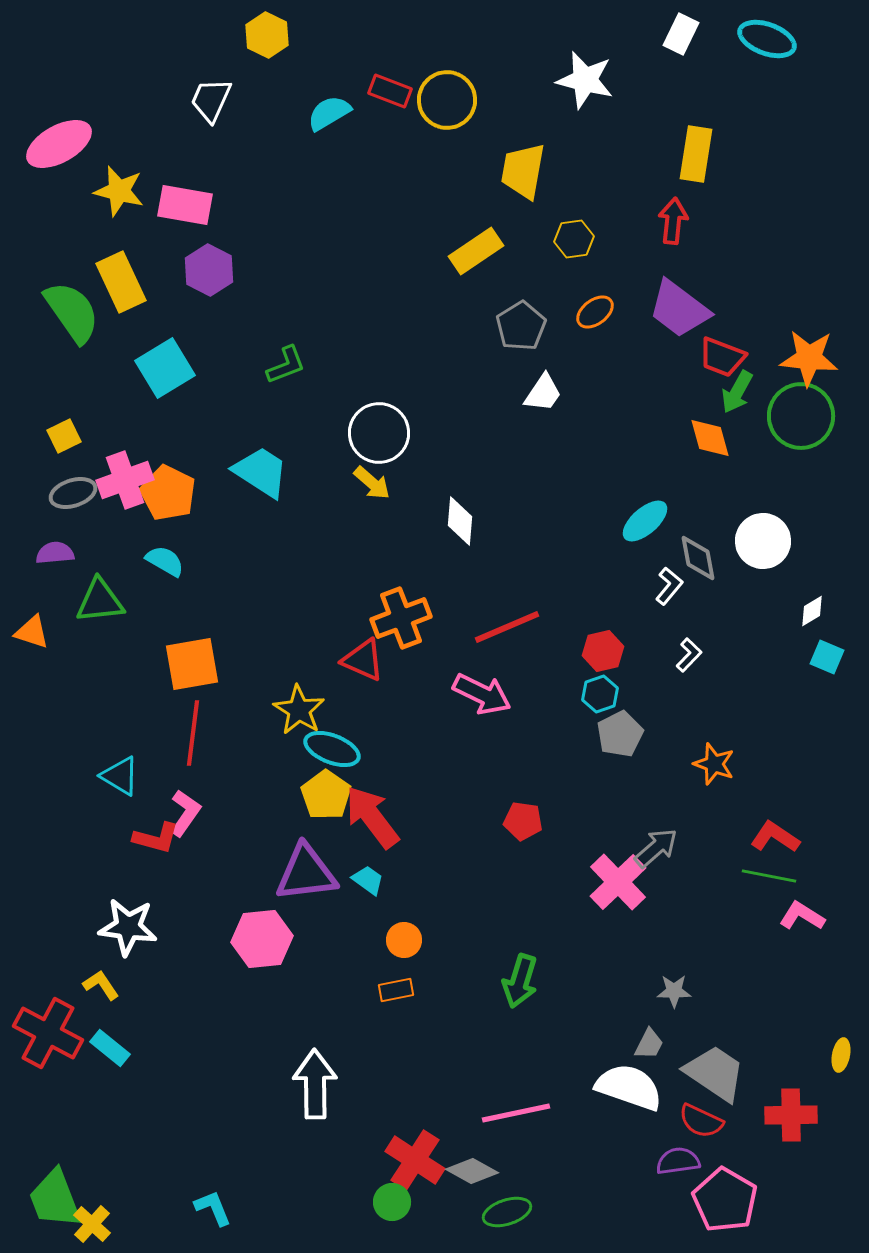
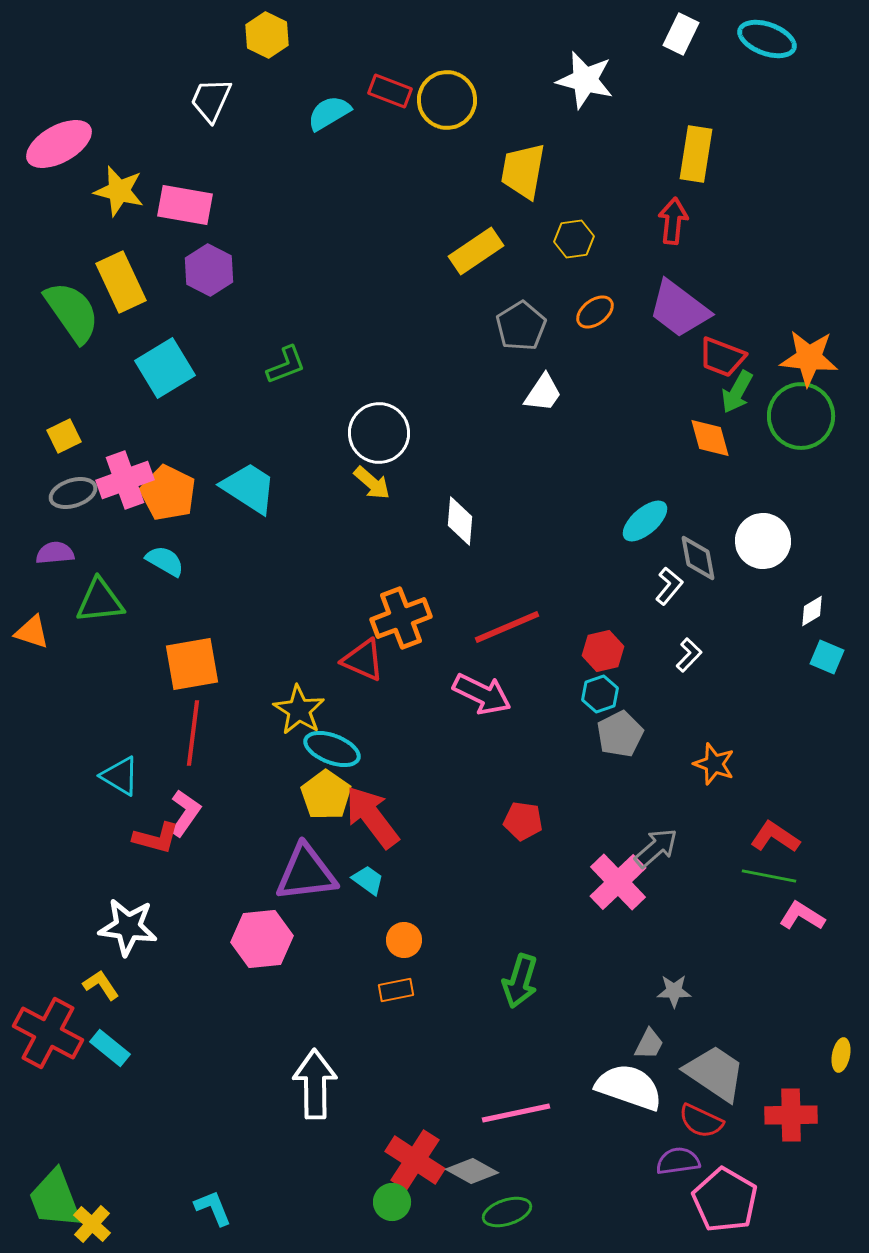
cyan trapezoid at (261, 472): moved 12 px left, 16 px down
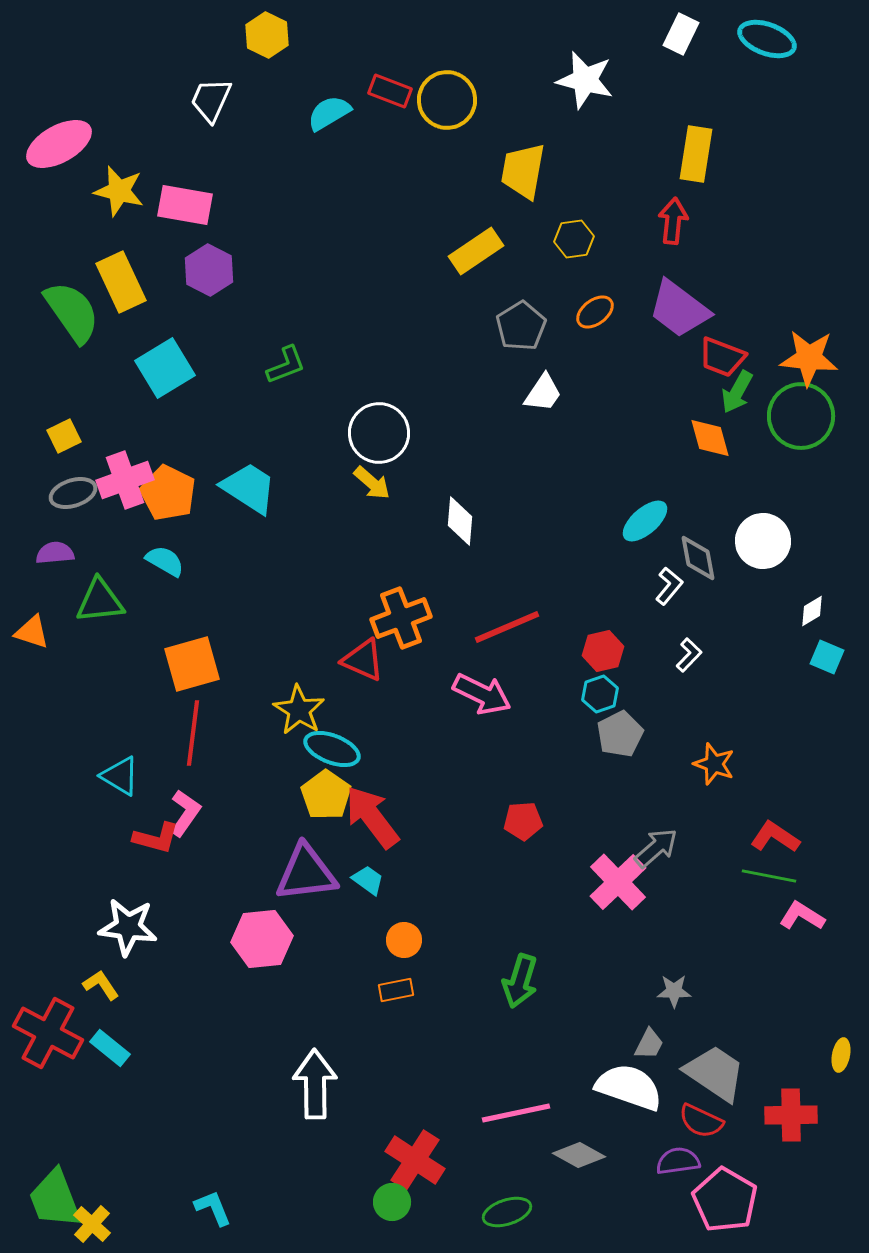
orange square at (192, 664): rotated 6 degrees counterclockwise
red pentagon at (523, 821): rotated 12 degrees counterclockwise
gray diamond at (472, 1171): moved 107 px right, 16 px up
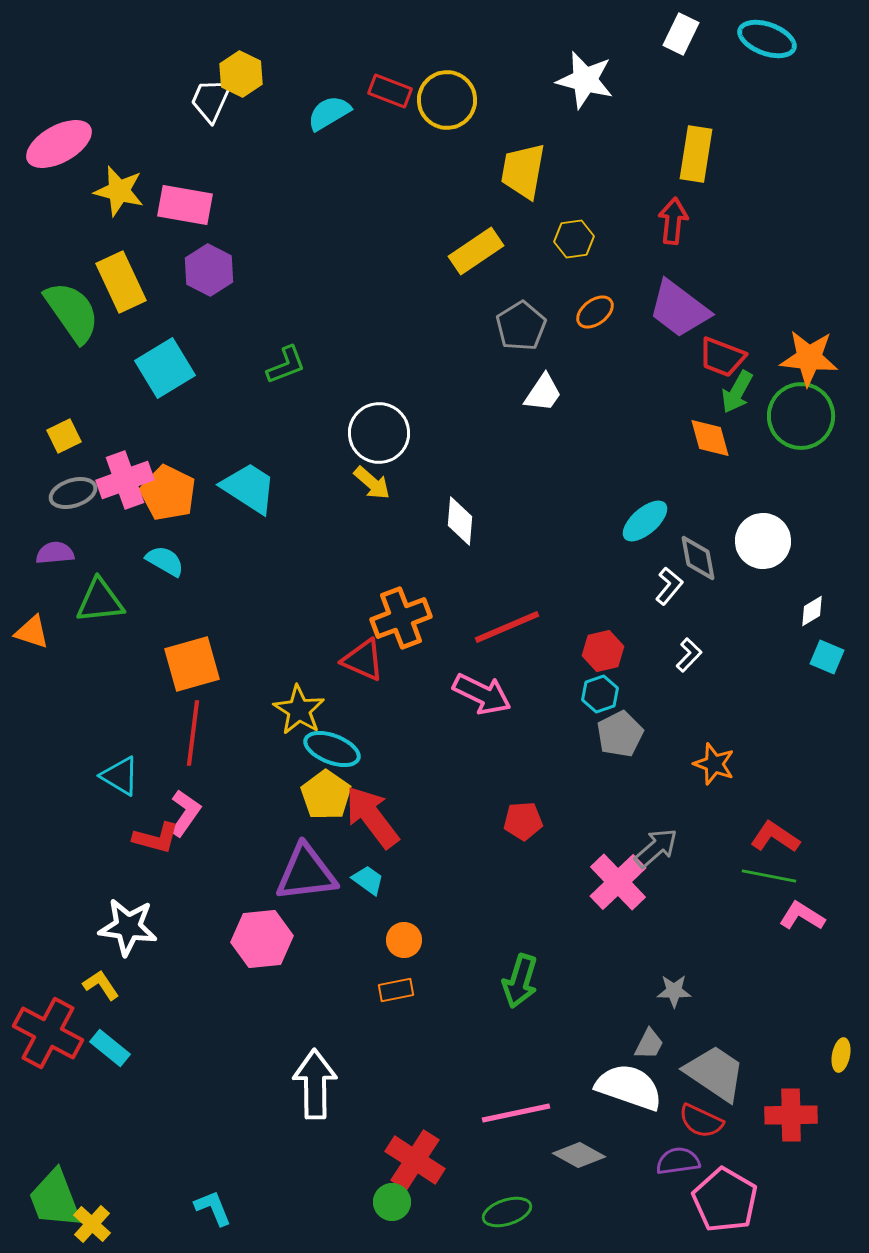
yellow hexagon at (267, 35): moved 26 px left, 39 px down
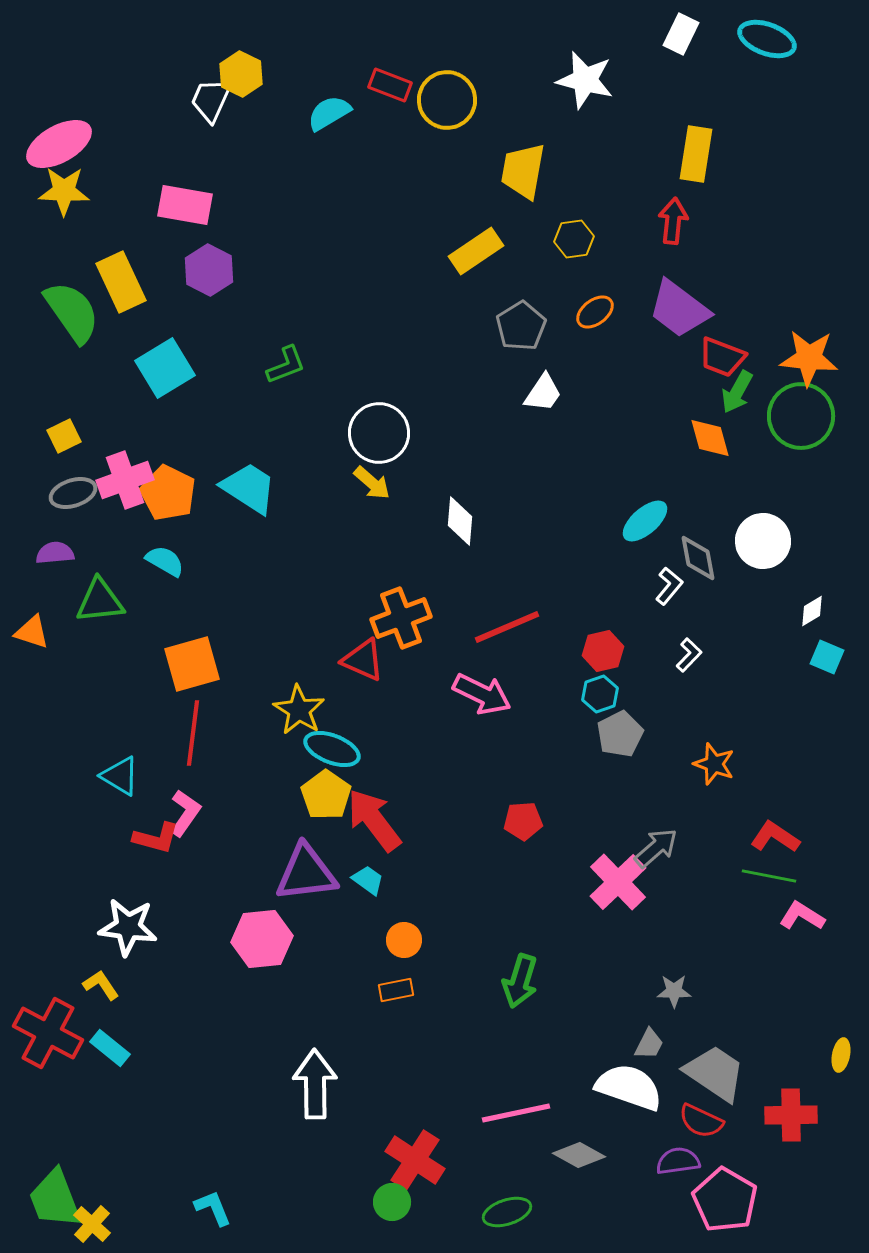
red rectangle at (390, 91): moved 6 px up
yellow star at (119, 191): moved 55 px left; rotated 12 degrees counterclockwise
red arrow at (372, 817): moved 2 px right, 3 px down
